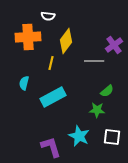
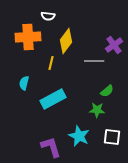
cyan rectangle: moved 2 px down
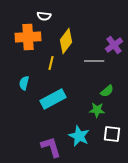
white semicircle: moved 4 px left
white square: moved 3 px up
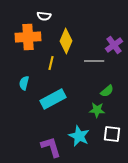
yellow diamond: rotated 15 degrees counterclockwise
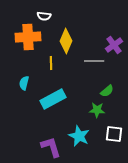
yellow line: rotated 16 degrees counterclockwise
white square: moved 2 px right
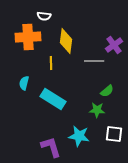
yellow diamond: rotated 15 degrees counterclockwise
cyan rectangle: rotated 60 degrees clockwise
cyan star: rotated 15 degrees counterclockwise
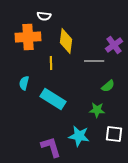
green semicircle: moved 1 px right, 5 px up
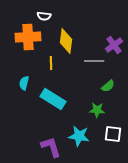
white square: moved 1 px left
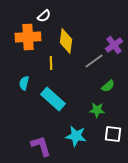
white semicircle: rotated 48 degrees counterclockwise
gray line: rotated 36 degrees counterclockwise
cyan rectangle: rotated 10 degrees clockwise
cyan star: moved 3 px left
purple L-shape: moved 10 px left, 1 px up
